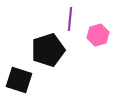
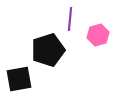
black square: moved 1 px up; rotated 28 degrees counterclockwise
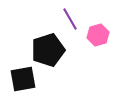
purple line: rotated 35 degrees counterclockwise
black square: moved 4 px right
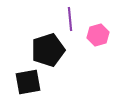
purple line: rotated 25 degrees clockwise
black square: moved 5 px right, 3 px down
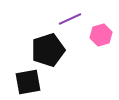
purple line: rotated 70 degrees clockwise
pink hexagon: moved 3 px right
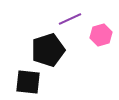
black square: rotated 16 degrees clockwise
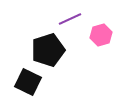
black square: rotated 20 degrees clockwise
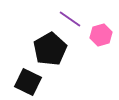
purple line: rotated 60 degrees clockwise
black pentagon: moved 2 px right, 1 px up; rotated 12 degrees counterclockwise
